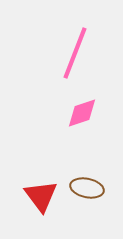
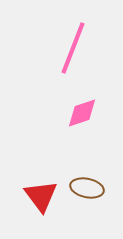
pink line: moved 2 px left, 5 px up
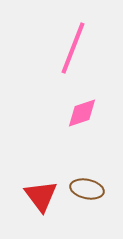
brown ellipse: moved 1 px down
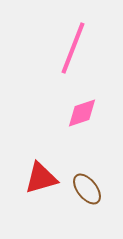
brown ellipse: rotated 40 degrees clockwise
red triangle: moved 18 px up; rotated 51 degrees clockwise
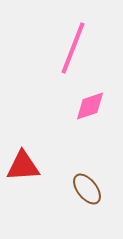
pink diamond: moved 8 px right, 7 px up
red triangle: moved 18 px left, 12 px up; rotated 12 degrees clockwise
